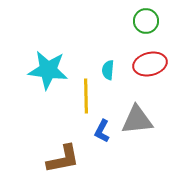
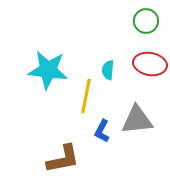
red ellipse: rotated 24 degrees clockwise
yellow line: rotated 12 degrees clockwise
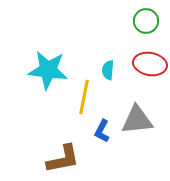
yellow line: moved 2 px left, 1 px down
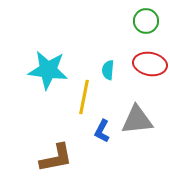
brown L-shape: moved 7 px left, 1 px up
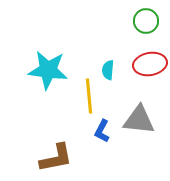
red ellipse: rotated 20 degrees counterclockwise
yellow line: moved 5 px right, 1 px up; rotated 16 degrees counterclockwise
gray triangle: moved 2 px right; rotated 12 degrees clockwise
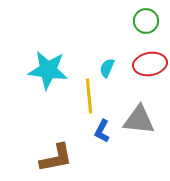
cyan semicircle: moved 1 px left, 2 px up; rotated 18 degrees clockwise
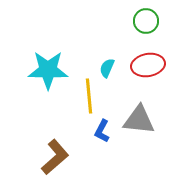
red ellipse: moved 2 px left, 1 px down
cyan star: rotated 6 degrees counterclockwise
brown L-shape: moved 1 px left, 1 px up; rotated 30 degrees counterclockwise
